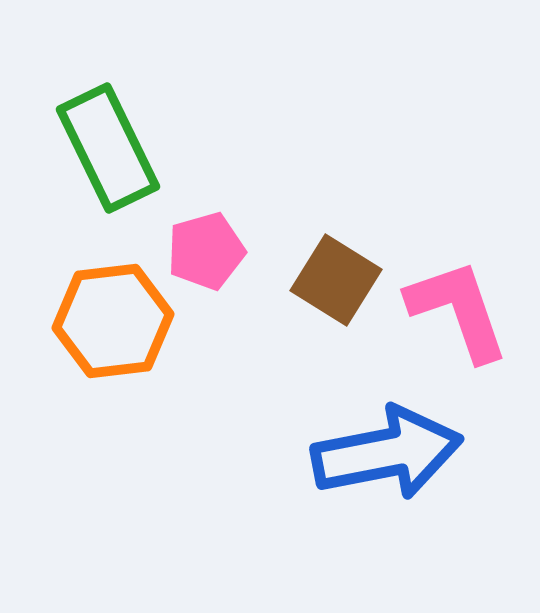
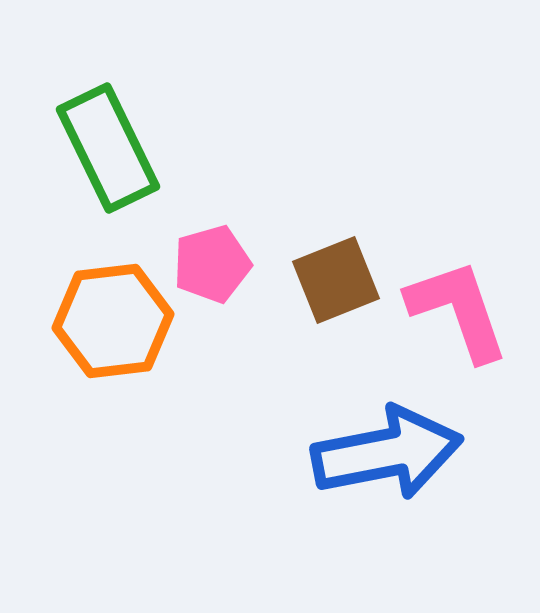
pink pentagon: moved 6 px right, 13 px down
brown square: rotated 36 degrees clockwise
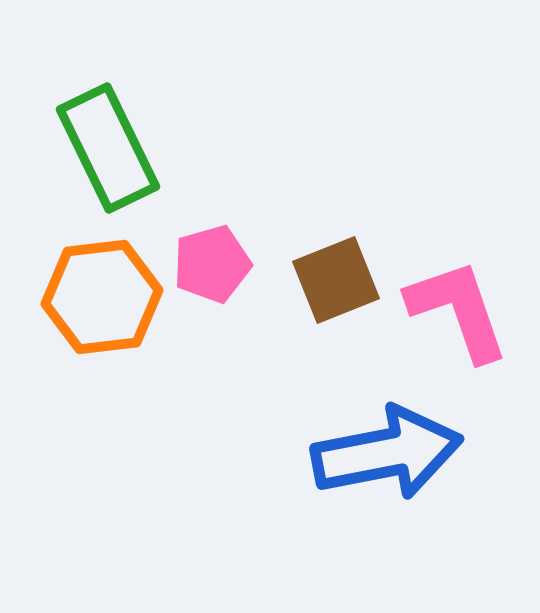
orange hexagon: moved 11 px left, 24 px up
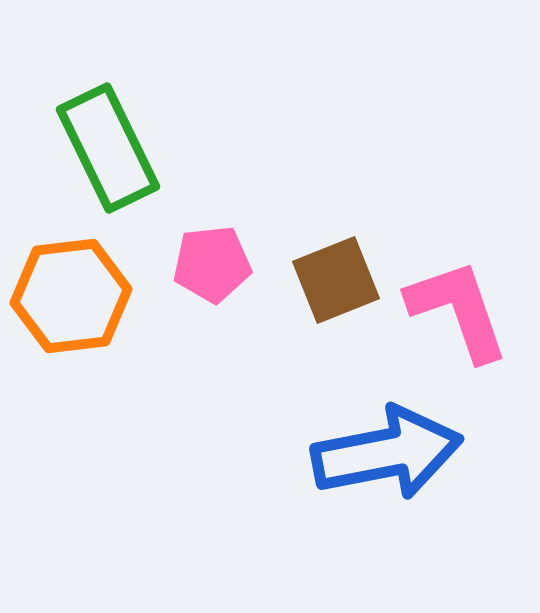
pink pentagon: rotated 10 degrees clockwise
orange hexagon: moved 31 px left, 1 px up
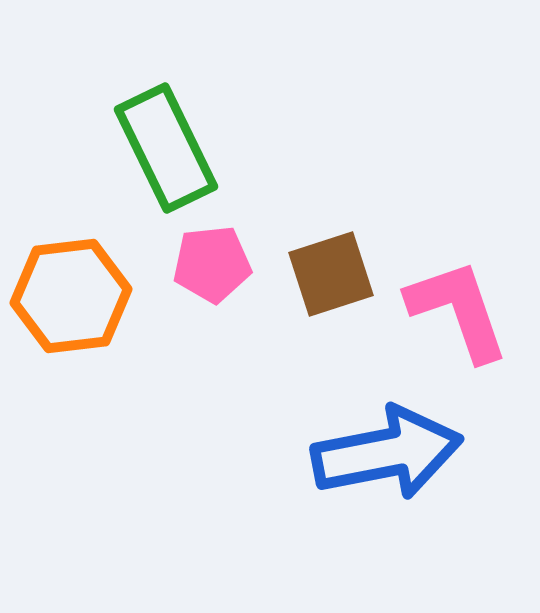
green rectangle: moved 58 px right
brown square: moved 5 px left, 6 px up; rotated 4 degrees clockwise
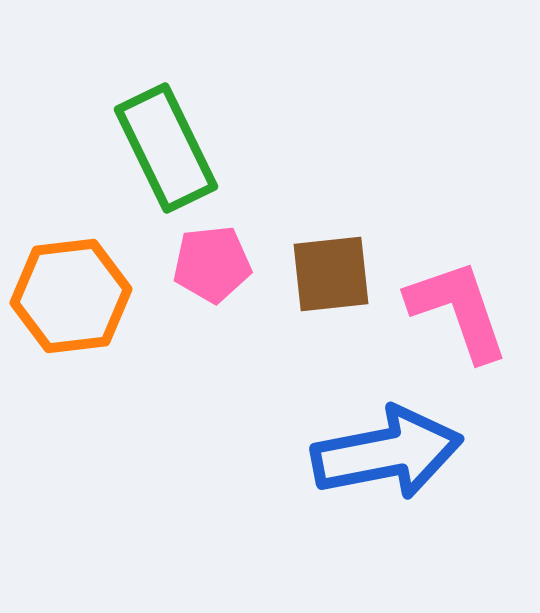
brown square: rotated 12 degrees clockwise
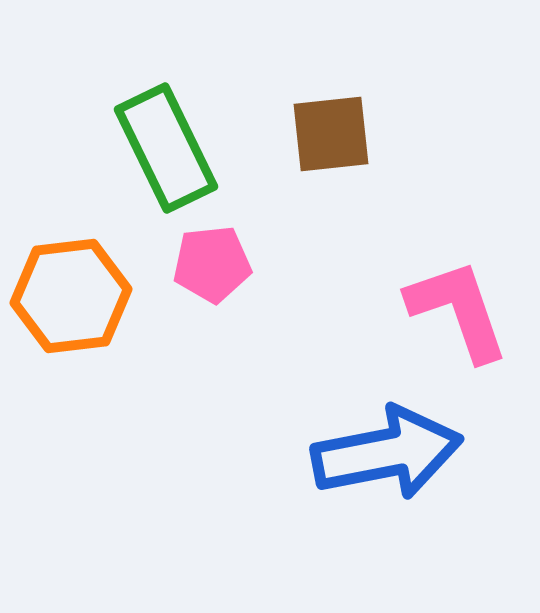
brown square: moved 140 px up
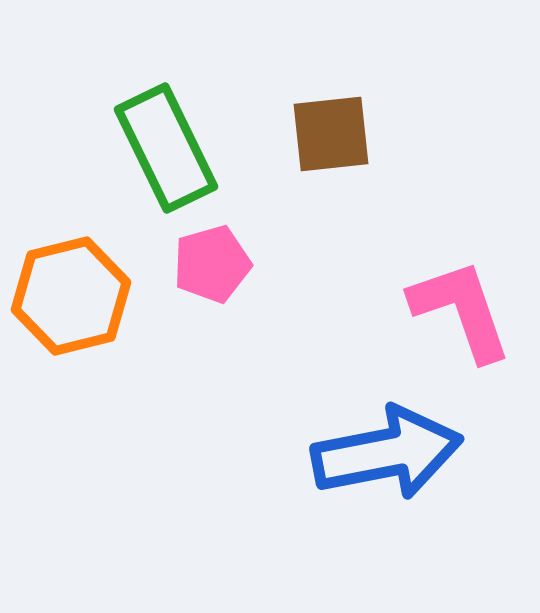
pink pentagon: rotated 10 degrees counterclockwise
orange hexagon: rotated 7 degrees counterclockwise
pink L-shape: moved 3 px right
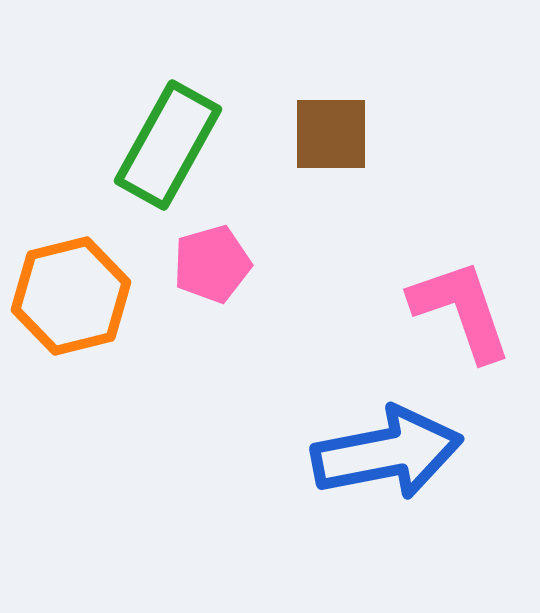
brown square: rotated 6 degrees clockwise
green rectangle: moved 2 px right, 3 px up; rotated 55 degrees clockwise
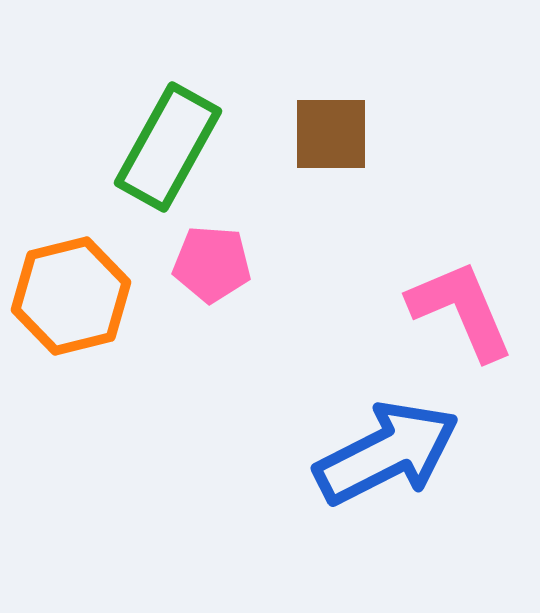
green rectangle: moved 2 px down
pink pentagon: rotated 20 degrees clockwise
pink L-shape: rotated 4 degrees counterclockwise
blue arrow: rotated 16 degrees counterclockwise
